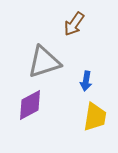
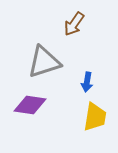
blue arrow: moved 1 px right, 1 px down
purple diamond: rotated 36 degrees clockwise
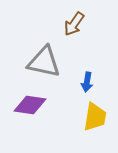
gray triangle: rotated 30 degrees clockwise
